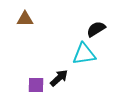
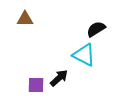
cyan triangle: moved 1 px down; rotated 35 degrees clockwise
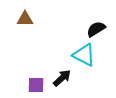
black arrow: moved 3 px right
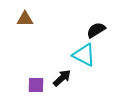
black semicircle: moved 1 px down
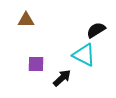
brown triangle: moved 1 px right, 1 px down
purple square: moved 21 px up
